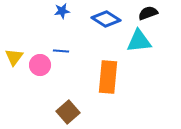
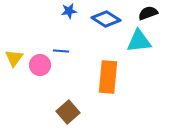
blue star: moved 7 px right
yellow triangle: moved 1 px down
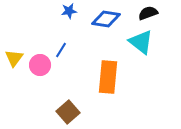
blue diamond: rotated 24 degrees counterclockwise
cyan triangle: moved 2 px right, 1 px down; rotated 44 degrees clockwise
blue line: moved 1 px up; rotated 63 degrees counterclockwise
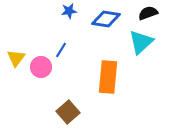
cyan triangle: rotated 40 degrees clockwise
yellow triangle: moved 2 px right
pink circle: moved 1 px right, 2 px down
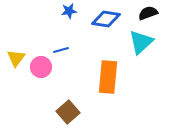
blue line: rotated 42 degrees clockwise
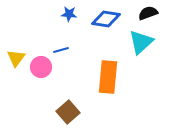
blue star: moved 3 px down; rotated 14 degrees clockwise
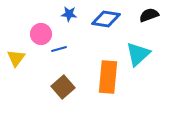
black semicircle: moved 1 px right, 2 px down
cyan triangle: moved 3 px left, 12 px down
blue line: moved 2 px left, 1 px up
pink circle: moved 33 px up
brown square: moved 5 px left, 25 px up
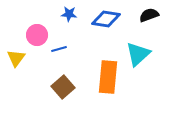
pink circle: moved 4 px left, 1 px down
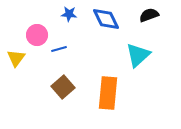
blue diamond: rotated 56 degrees clockwise
cyan triangle: moved 1 px down
orange rectangle: moved 16 px down
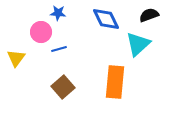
blue star: moved 11 px left, 1 px up
pink circle: moved 4 px right, 3 px up
cyan triangle: moved 11 px up
orange rectangle: moved 7 px right, 11 px up
